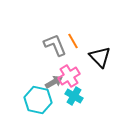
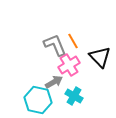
pink cross: moved 11 px up
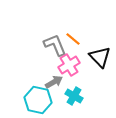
orange line: moved 2 px up; rotated 21 degrees counterclockwise
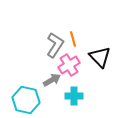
orange line: rotated 35 degrees clockwise
gray L-shape: rotated 55 degrees clockwise
gray arrow: moved 2 px left, 2 px up
cyan cross: rotated 30 degrees counterclockwise
cyan hexagon: moved 12 px left
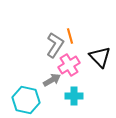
orange line: moved 3 px left, 3 px up
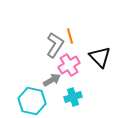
cyan cross: moved 1 px left, 1 px down; rotated 18 degrees counterclockwise
cyan hexagon: moved 6 px right, 1 px down
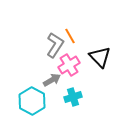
orange line: rotated 14 degrees counterclockwise
cyan hexagon: rotated 16 degrees clockwise
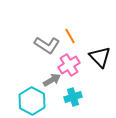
gray L-shape: moved 8 px left; rotated 90 degrees clockwise
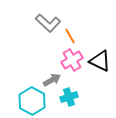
gray L-shape: moved 1 px right, 22 px up; rotated 10 degrees clockwise
black triangle: moved 4 px down; rotated 20 degrees counterclockwise
pink cross: moved 3 px right, 5 px up
cyan cross: moved 4 px left
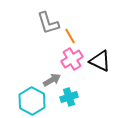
gray L-shape: rotated 30 degrees clockwise
pink cross: moved 1 px up
